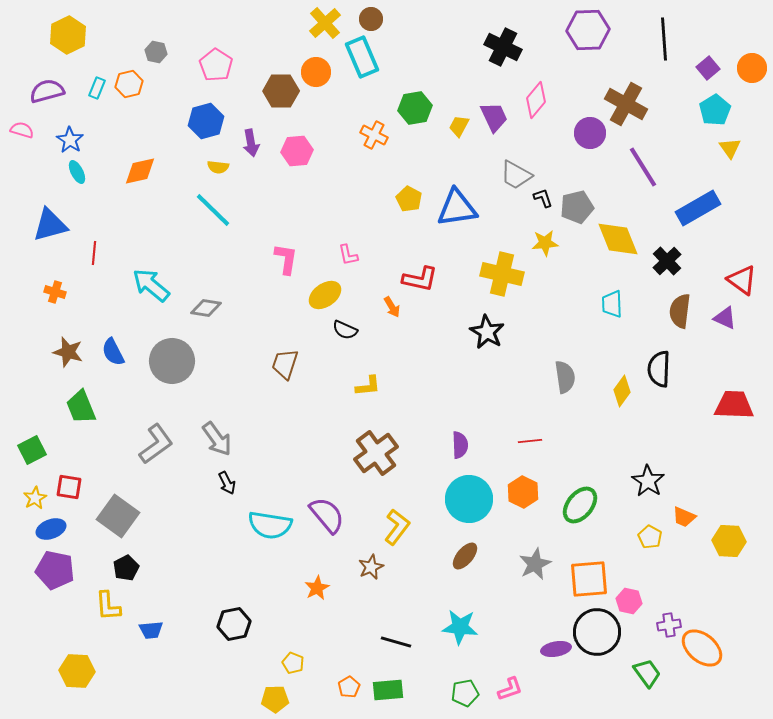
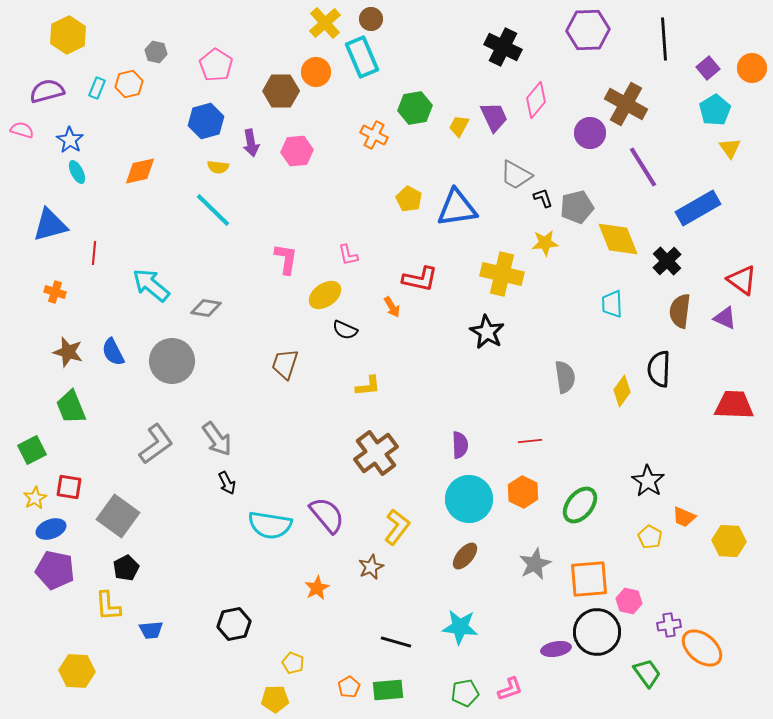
green trapezoid at (81, 407): moved 10 px left
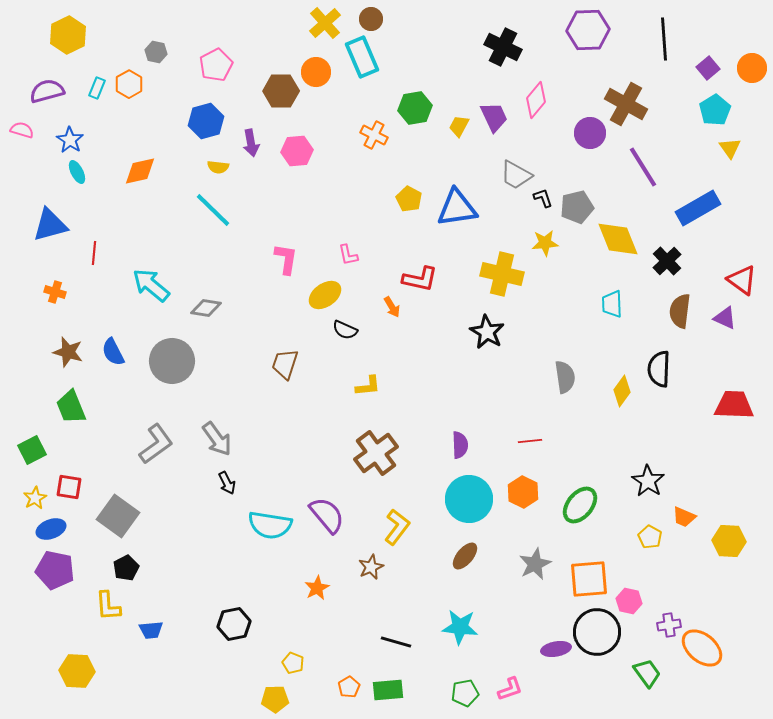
pink pentagon at (216, 65): rotated 12 degrees clockwise
orange hexagon at (129, 84): rotated 16 degrees counterclockwise
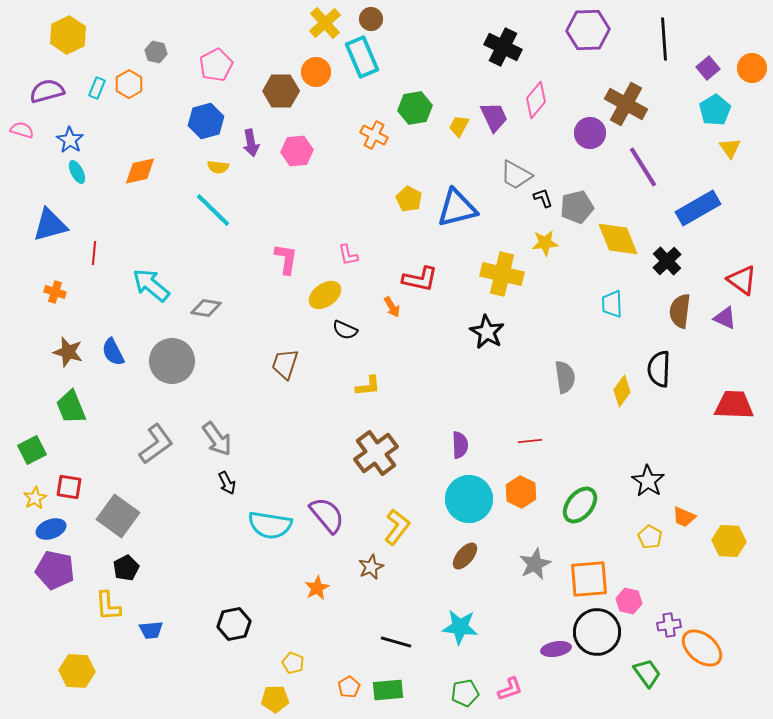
blue triangle at (457, 208): rotated 6 degrees counterclockwise
orange hexagon at (523, 492): moved 2 px left
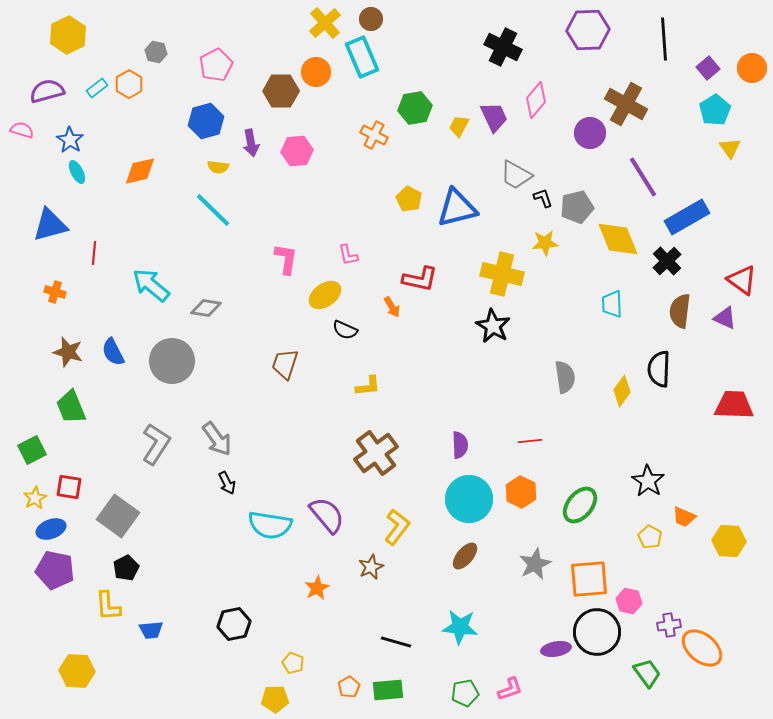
cyan rectangle at (97, 88): rotated 30 degrees clockwise
purple line at (643, 167): moved 10 px down
blue rectangle at (698, 208): moved 11 px left, 9 px down
black star at (487, 332): moved 6 px right, 6 px up
gray L-shape at (156, 444): rotated 21 degrees counterclockwise
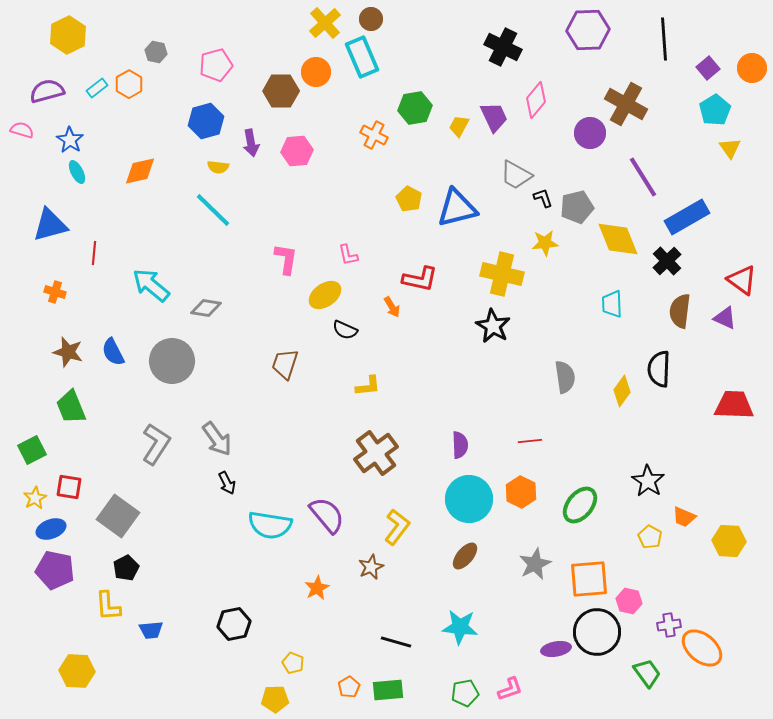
pink pentagon at (216, 65): rotated 12 degrees clockwise
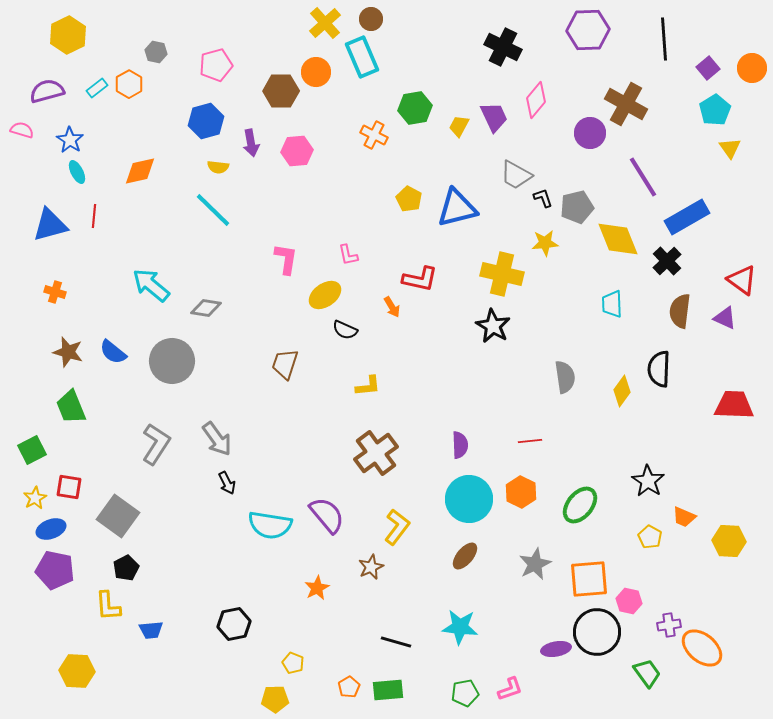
red line at (94, 253): moved 37 px up
blue semicircle at (113, 352): rotated 24 degrees counterclockwise
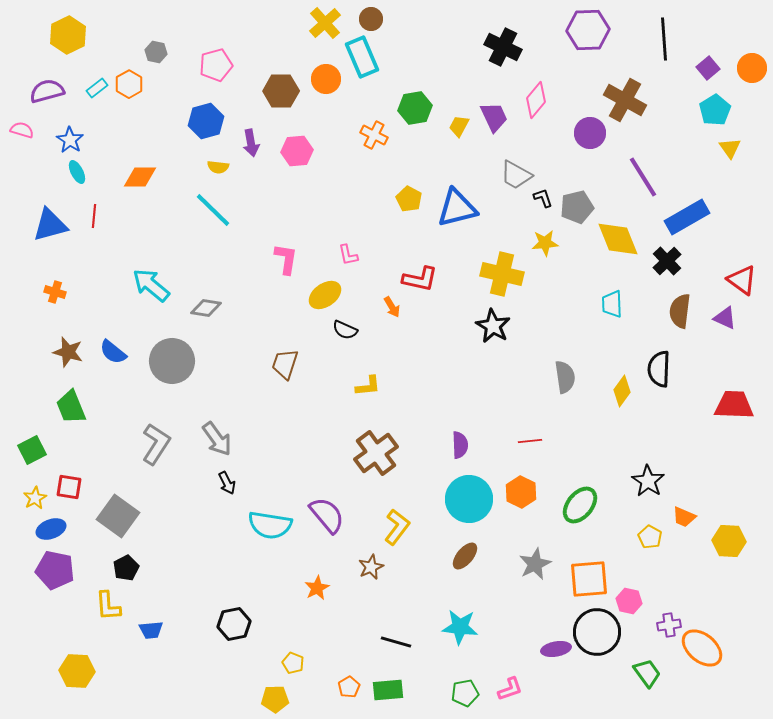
orange circle at (316, 72): moved 10 px right, 7 px down
brown cross at (626, 104): moved 1 px left, 4 px up
orange diamond at (140, 171): moved 6 px down; rotated 12 degrees clockwise
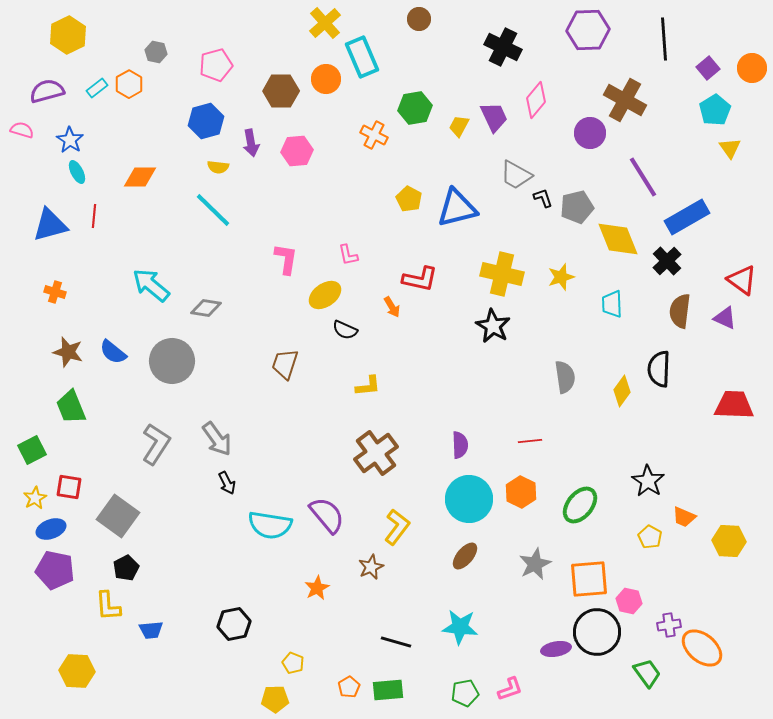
brown circle at (371, 19): moved 48 px right
yellow star at (545, 243): moved 16 px right, 34 px down; rotated 12 degrees counterclockwise
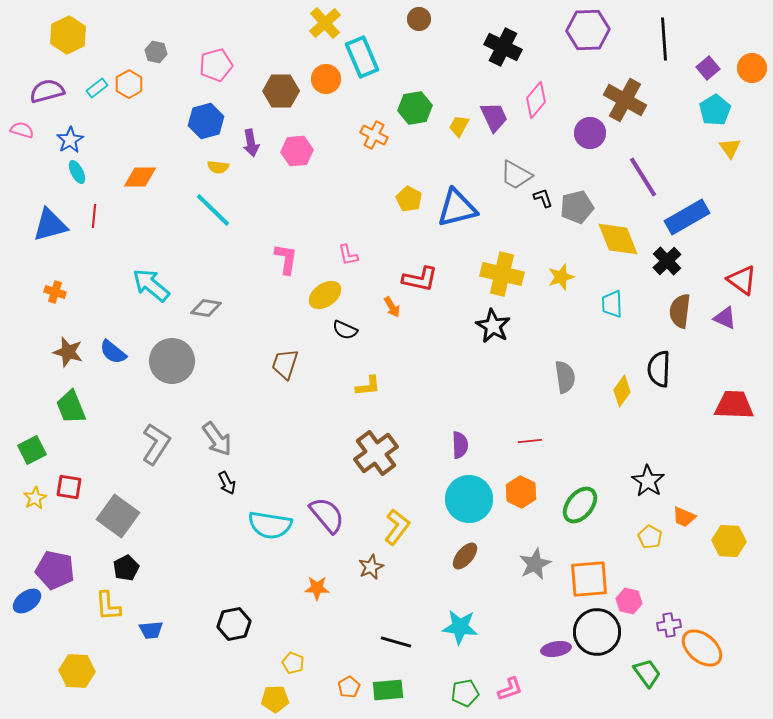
blue star at (70, 140): rotated 8 degrees clockwise
blue ellipse at (51, 529): moved 24 px left, 72 px down; rotated 16 degrees counterclockwise
orange star at (317, 588): rotated 30 degrees clockwise
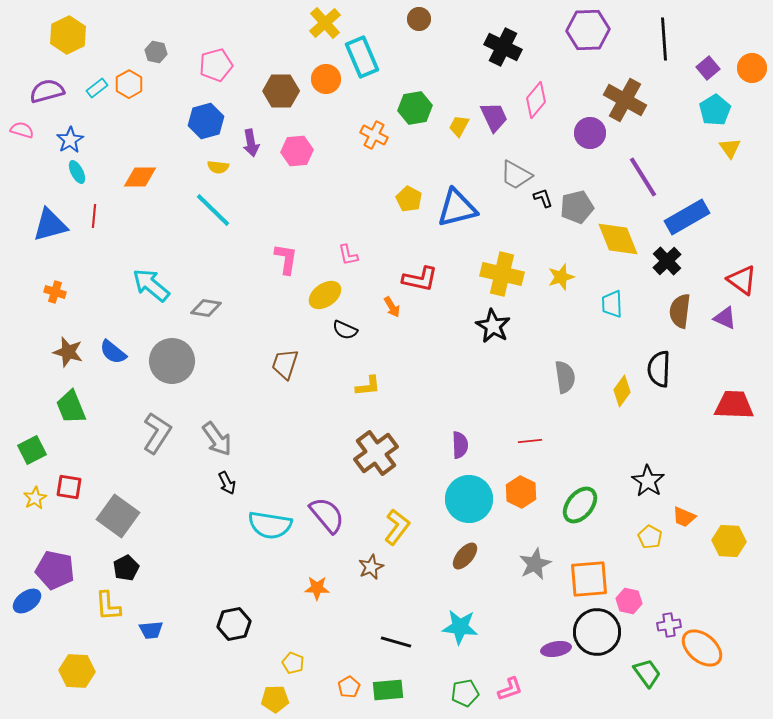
gray L-shape at (156, 444): moved 1 px right, 11 px up
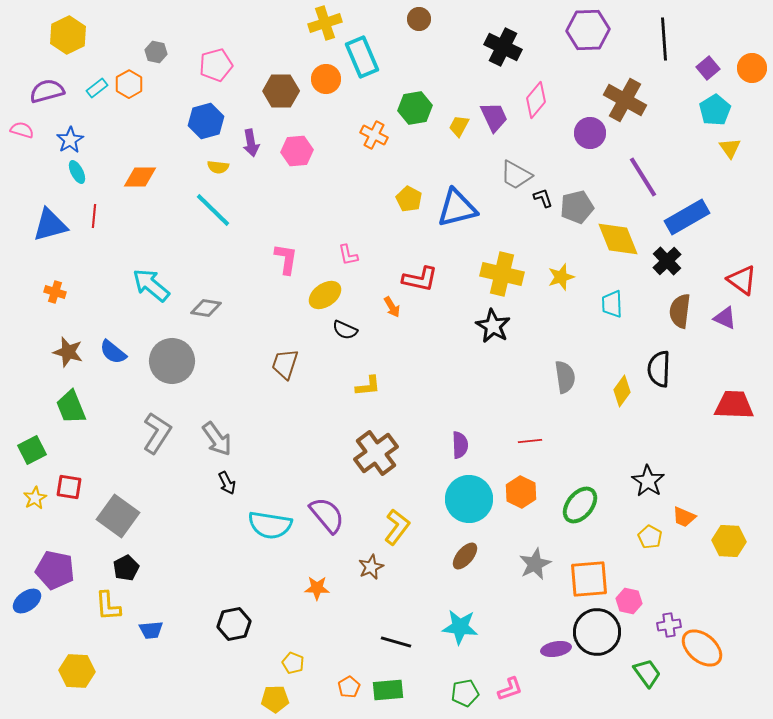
yellow cross at (325, 23): rotated 24 degrees clockwise
